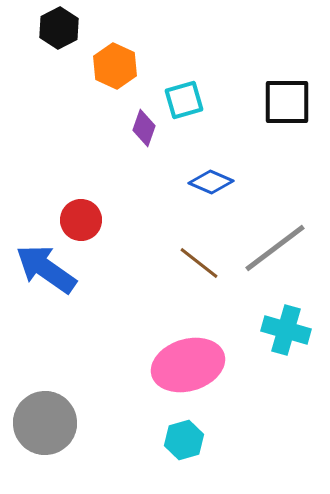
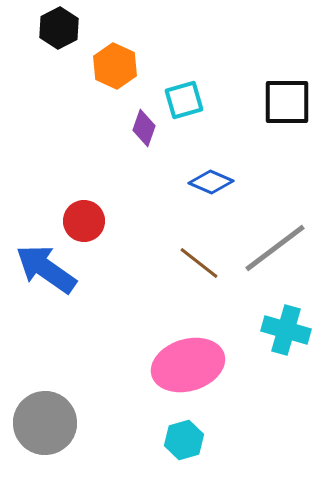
red circle: moved 3 px right, 1 px down
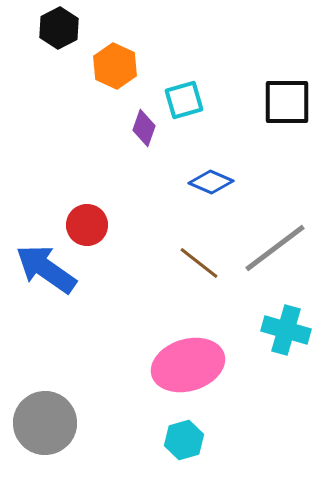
red circle: moved 3 px right, 4 px down
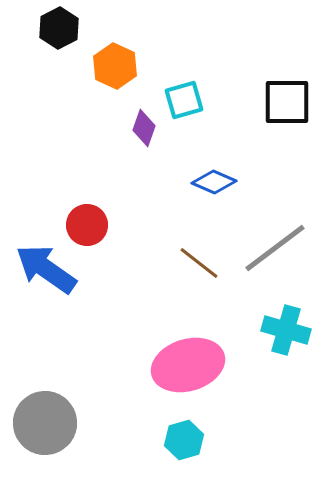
blue diamond: moved 3 px right
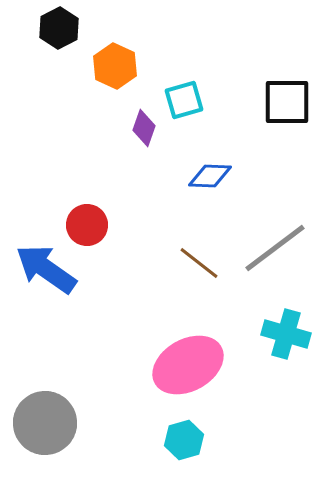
blue diamond: moved 4 px left, 6 px up; rotated 21 degrees counterclockwise
cyan cross: moved 4 px down
pink ellipse: rotated 12 degrees counterclockwise
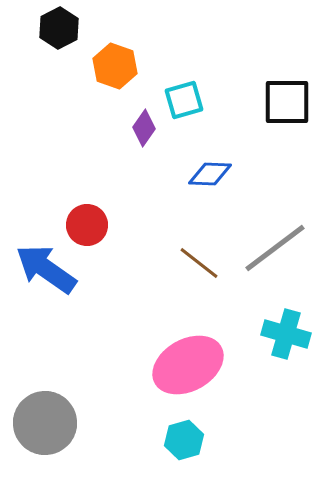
orange hexagon: rotated 6 degrees counterclockwise
purple diamond: rotated 15 degrees clockwise
blue diamond: moved 2 px up
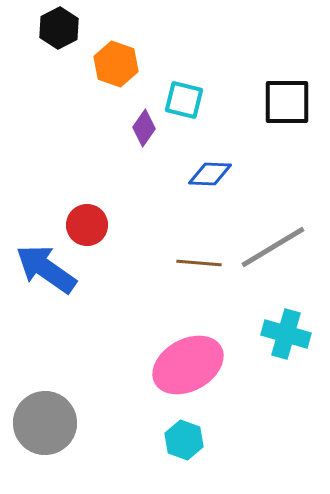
orange hexagon: moved 1 px right, 2 px up
cyan square: rotated 30 degrees clockwise
gray line: moved 2 px left, 1 px up; rotated 6 degrees clockwise
brown line: rotated 33 degrees counterclockwise
cyan hexagon: rotated 24 degrees counterclockwise
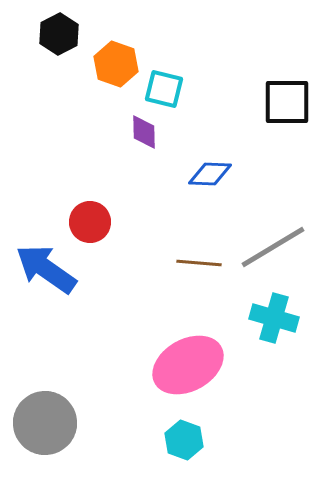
black hexagon: moved 6 px down
cyan square: moved 20 px left, 11 px up
purple diamond: moved 4 px down; rotated 36 degrees counterclockwise
red circle: moved 3 px right, 3 px up
cyan cross: moved 12 px left, 16 px up
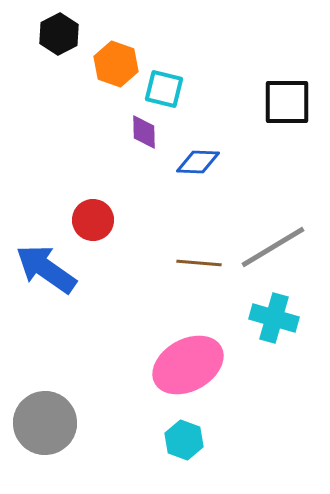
blue diamond: moved 12 px left, 12 px up
red circle: moved 3 px right, 2 px up
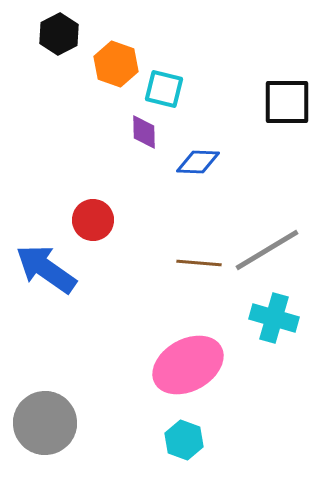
gray line: moved 6 px left, 3 px down
